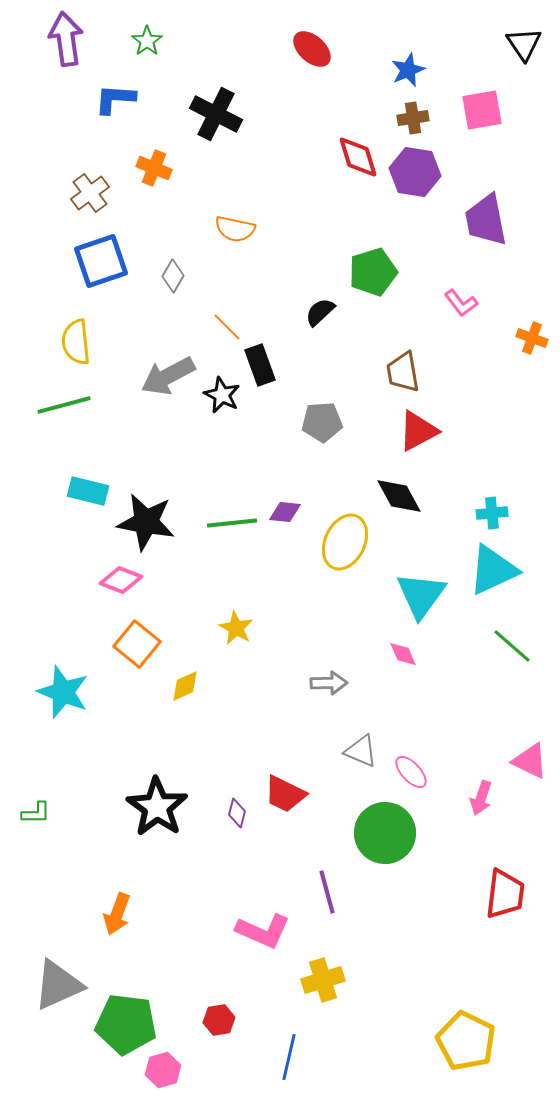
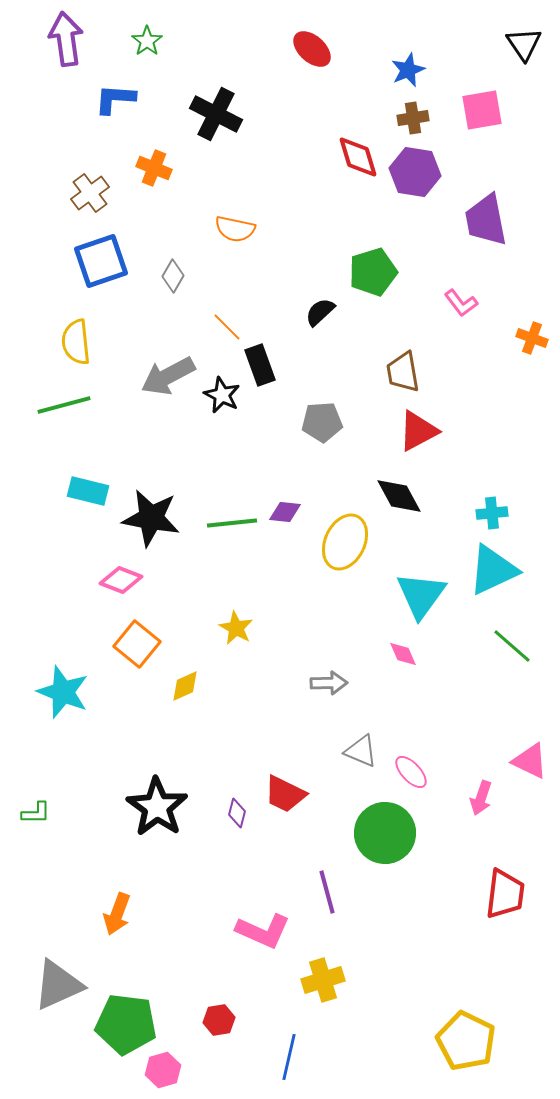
black star at (146, 522): moved 5 px right, 4 px up
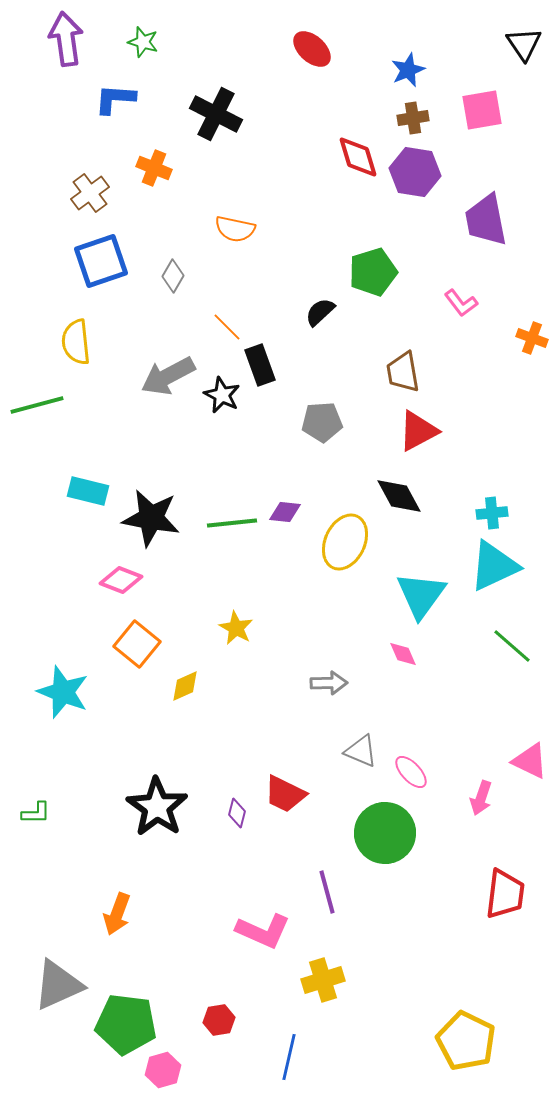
green star at (147, 41): moved 4 px left, 1 px down; rotated 20 degrees counterclockwise
green line at (64, 405): moved 27 px left
cyan triangle at (493, 570): moved 1 px right, 4 px up
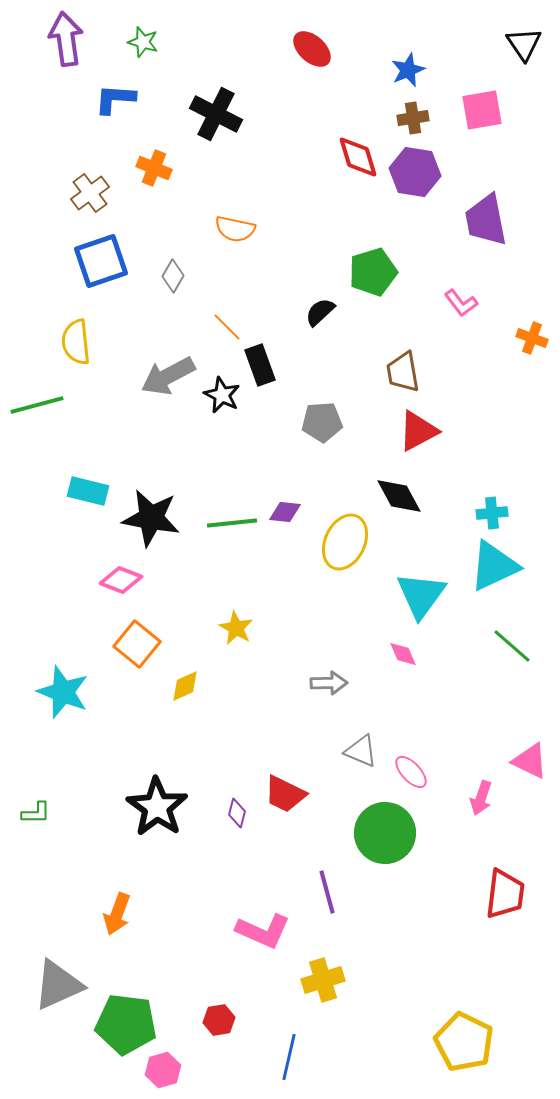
yellow pentagon at (466, 1041): moved 2 px left, 1 px down
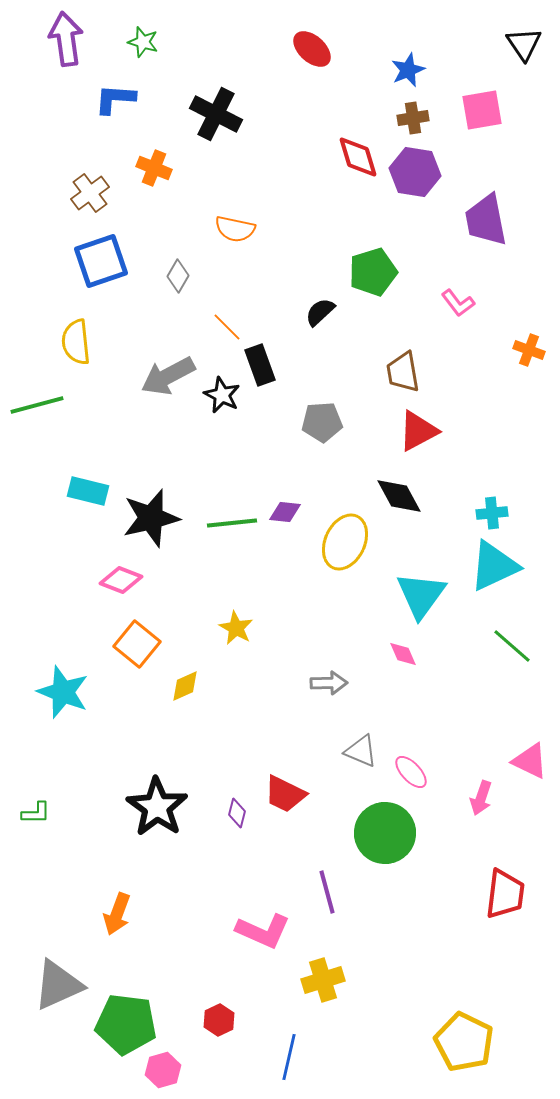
gray diamond at (173, 276): moved 5 px right
pink L-shape at (461, 303): moved 3 px left
orange cross at (532, 338): moved 3 px left, 12 px down
black star at (151, 518): rotated 24 degrees counterclockwise
red hexagon at (219, 1020): rotated 16 degrees counterclockwise
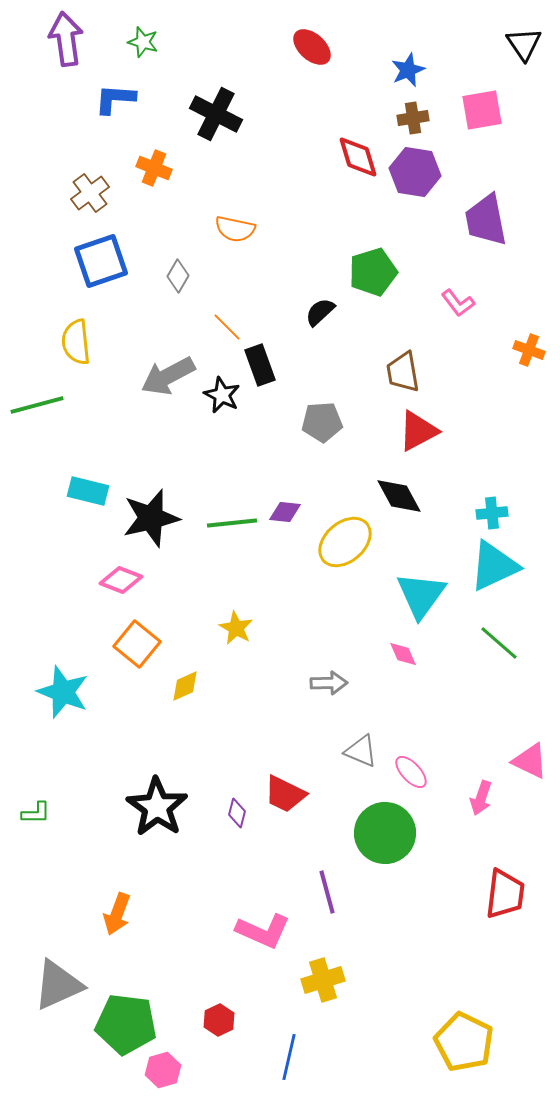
red ellipse at (312, 49): moved 2 px up
yellow ellipse at (345, 542): rotated 24 degrees clockwise
green line at (512, 646): moved 13 px left, 3 px up
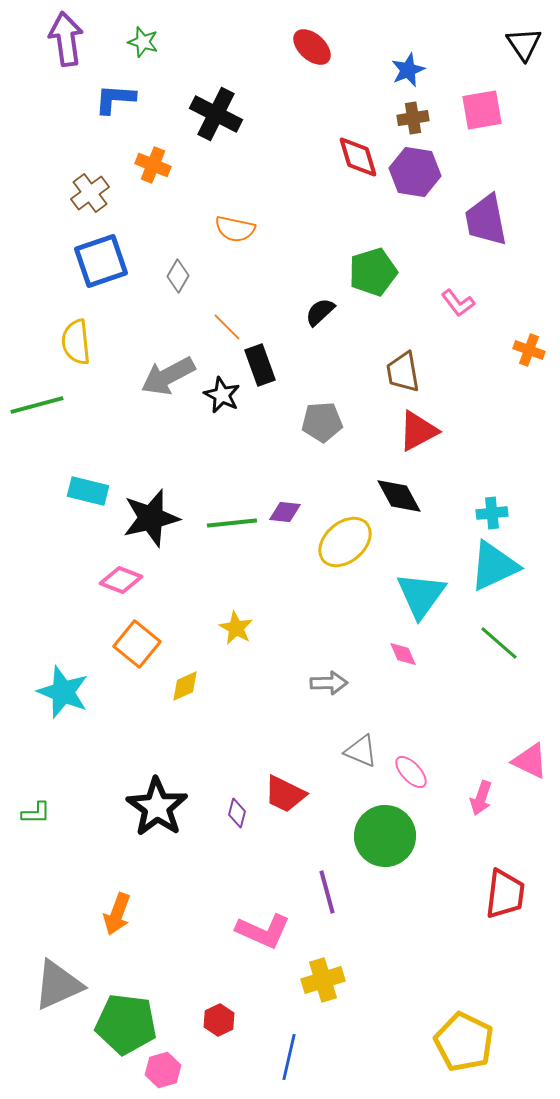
orange cross at (154, 168): moved 1 px left, 3 px up
green circle at (385, 833): moved 3 px down
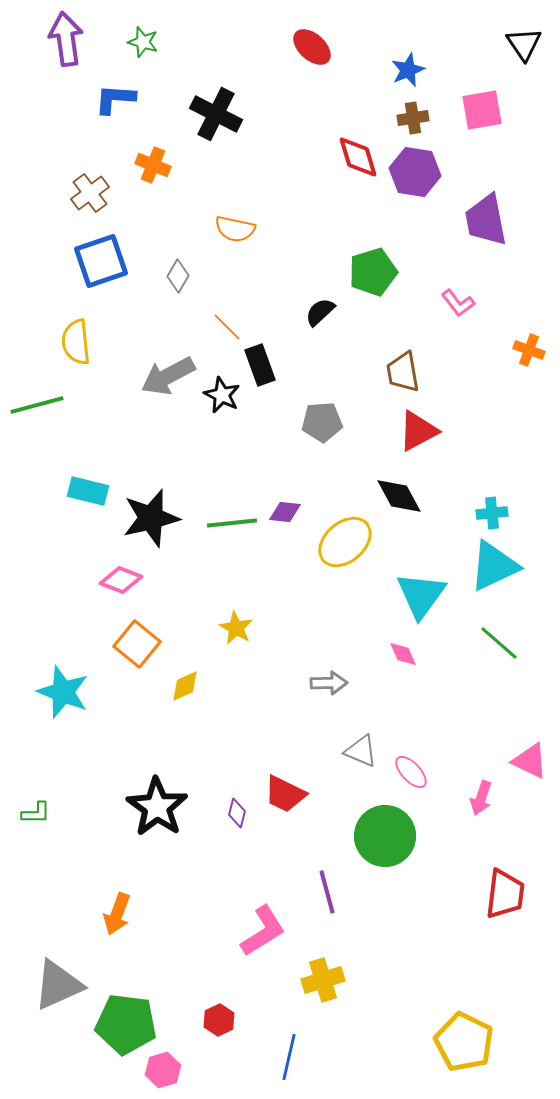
pink L-shape at (263, 931): rotated 56 degrees counterclockwise
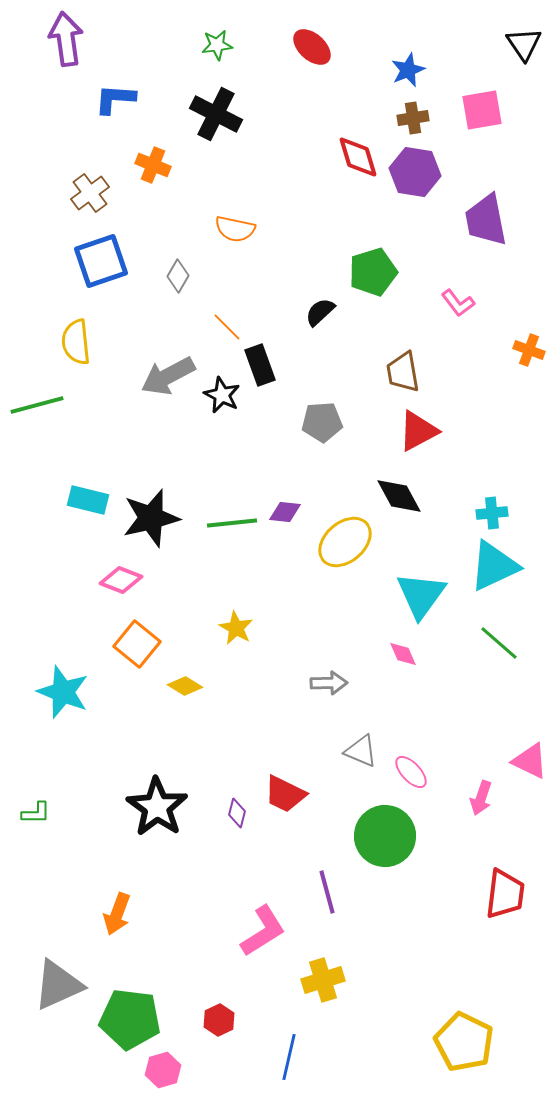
green star at (143, 42): moved 74 px right, 3 px down; rotated 24 degrees counterclockwise
cyan rectangle at (88, 491): moved 9 px down
yellow diamond at (185, 686): rotated 56 degrees clockwise
green pentagon at (126, 1024): moved 4 px right, 5 px up
